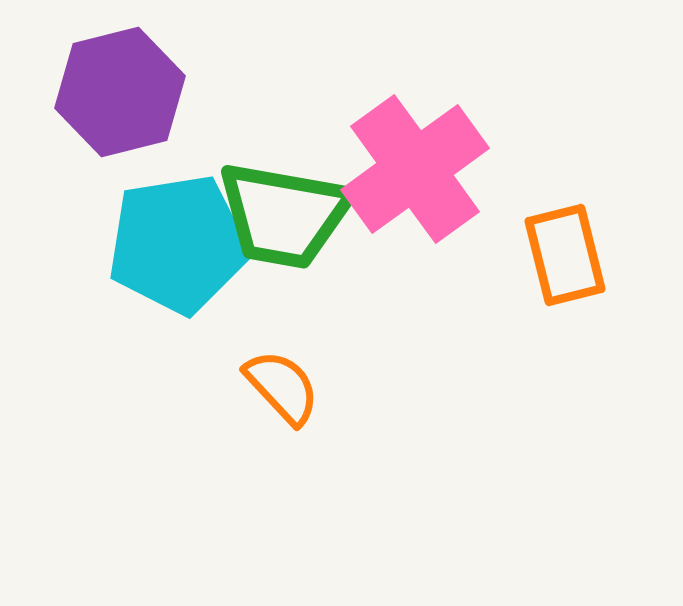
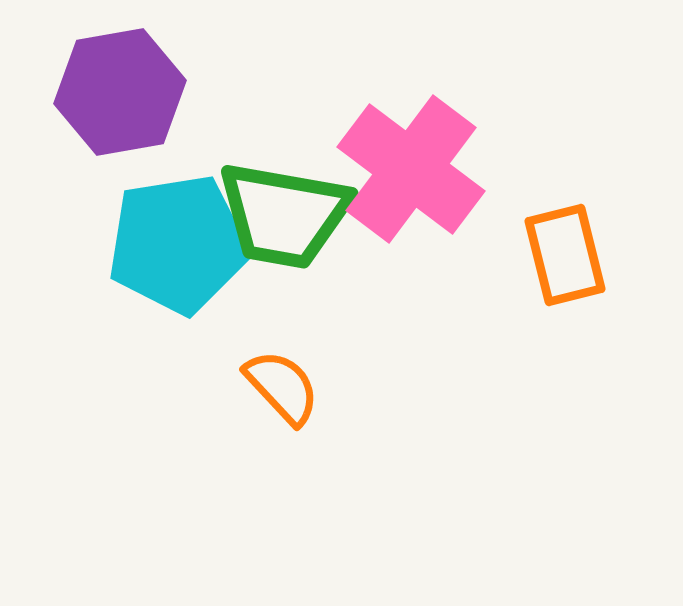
purple hexagon: rotated 4 degrees clockwise
pink cross: moved 4 px left; rotated 17 degrees counterclockwise
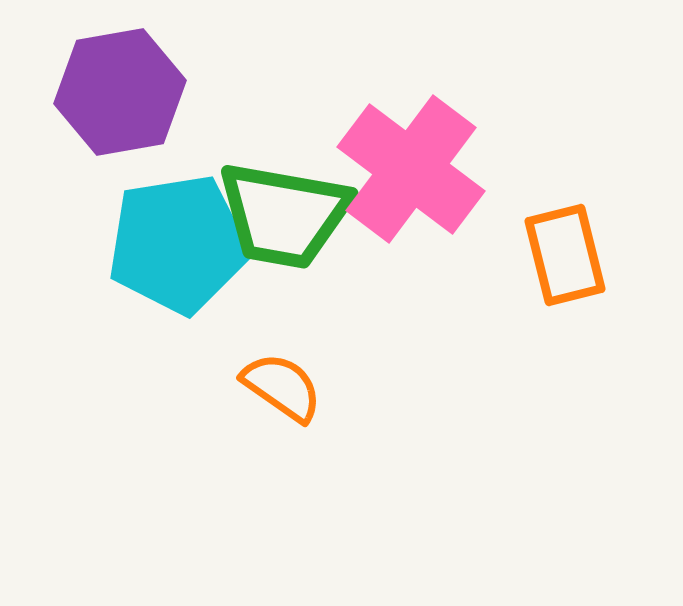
orange semicircle: rotated 12 degrees counterclockwise
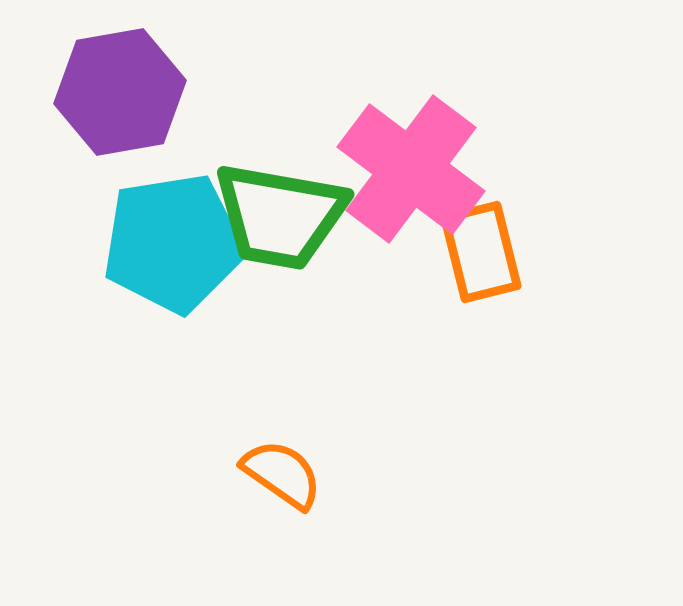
green trapezoid: moved 4 px left, 1 px down
cyan pentagon: moved 5 px left, 1 px up
orange rectangle: moved 84 px left, 3 px up
orange semicircle: moved 87 px down
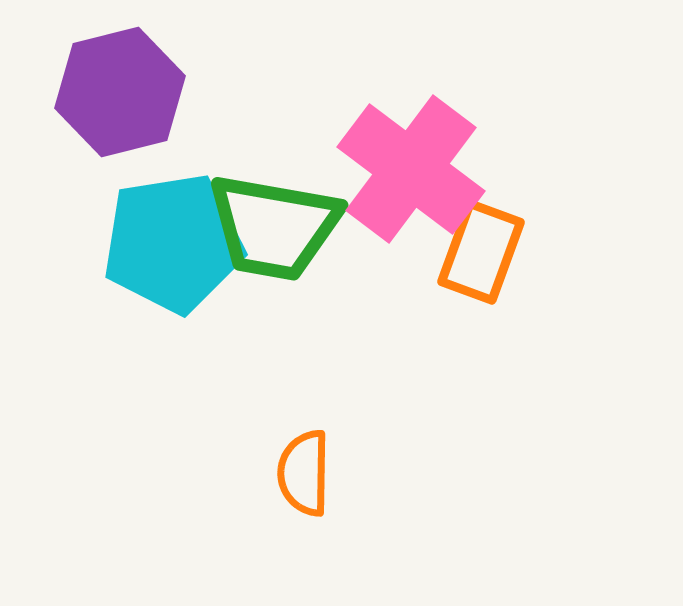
purple hexagon: rotated 4 degrees counterclockwise
green trapezoid: moved 6 px left, 11 px down
orange rectangle: rotated 34 degrees clockwise
orange semicircle: moved 22 px right, 1 px up; rotated 124 degrees counterclockwise
